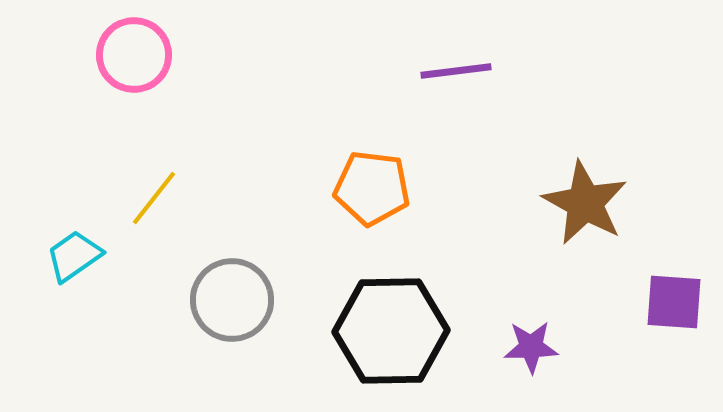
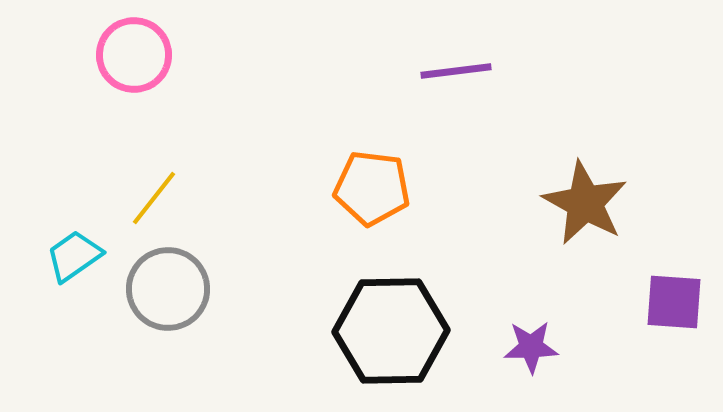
gray circle: moved 64 px left, 11 px up
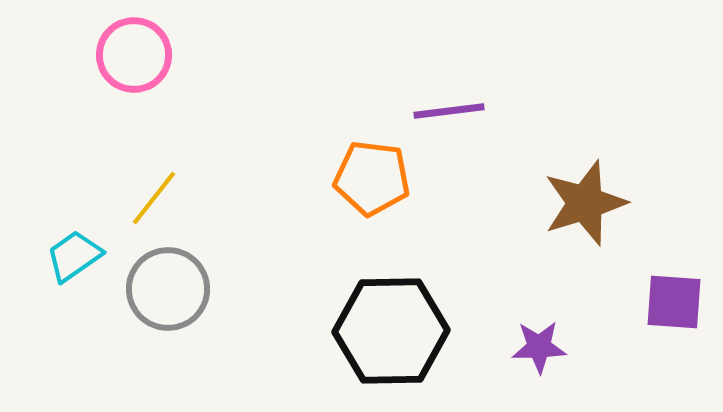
purple line: moved 7 px left, 40 px down
orange pentagon: moved 10 px up
brown star: rotated 26 degrees clockwise
purple star: moved 8 px right
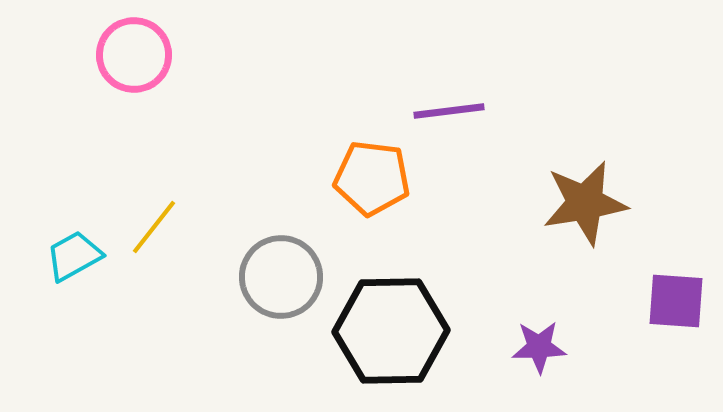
yellow line: moved 29 px down
brown star: rotated 8 degrees clockwise
cyan trapezoid: rotated 6 degrees clockwise
gray circle: moved 113 px right, 12 px up
purple square: moved 2 px right, 1 px up
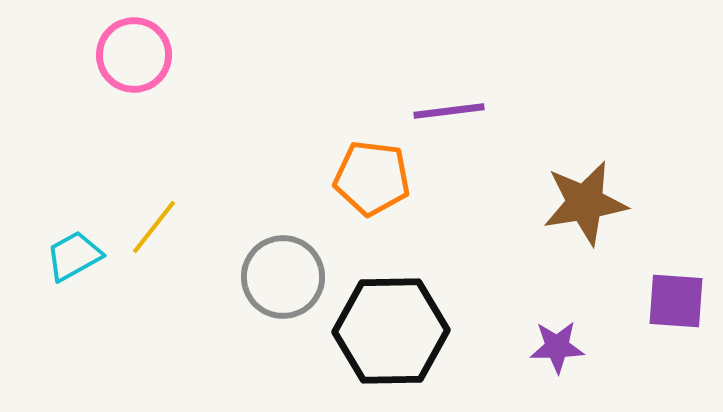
gray circle: moved 2 px right
purple star: moved 18 px right
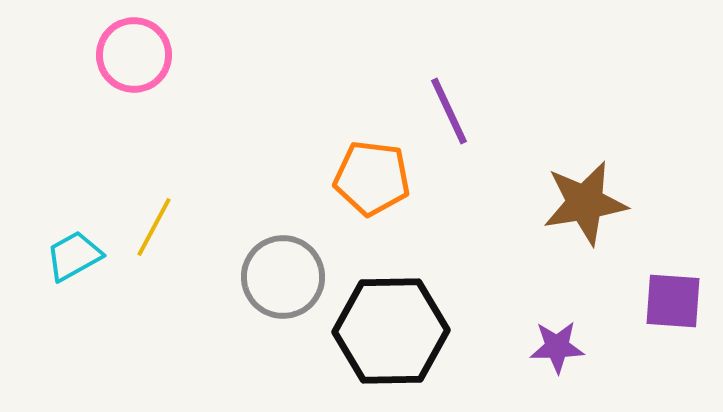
purple line: rotated 72 degrees clockwise
yellow line: rotated 10 degrees counterclockwise
purple square: moved 3 px left
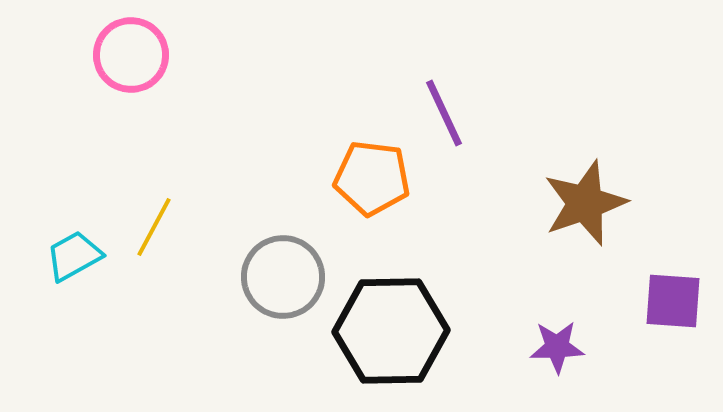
pink circle: moved 3 px left
purple line: moved 5 px left, 2 px down
brown star: rotated 10 degrees counterclockwise
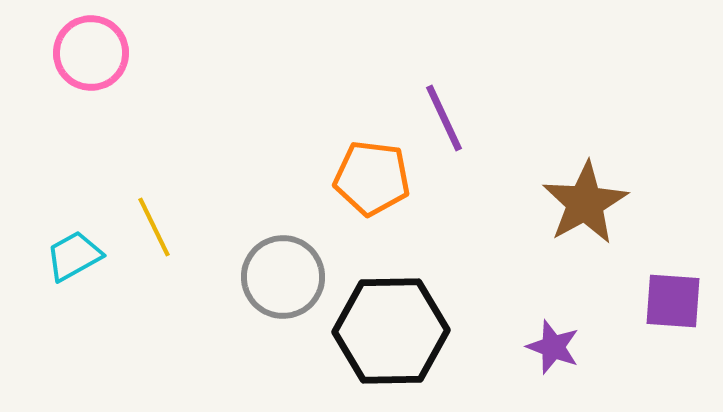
pink circle: moved 40 px left, 2 px up
purple line: moved 5 px down
brown star: rotated 10 degrees counterclockwise
yellow line: rotated 54 degrees counterclockwise
purple star: moved 4 px left; rotated 22 degrees clockwise
